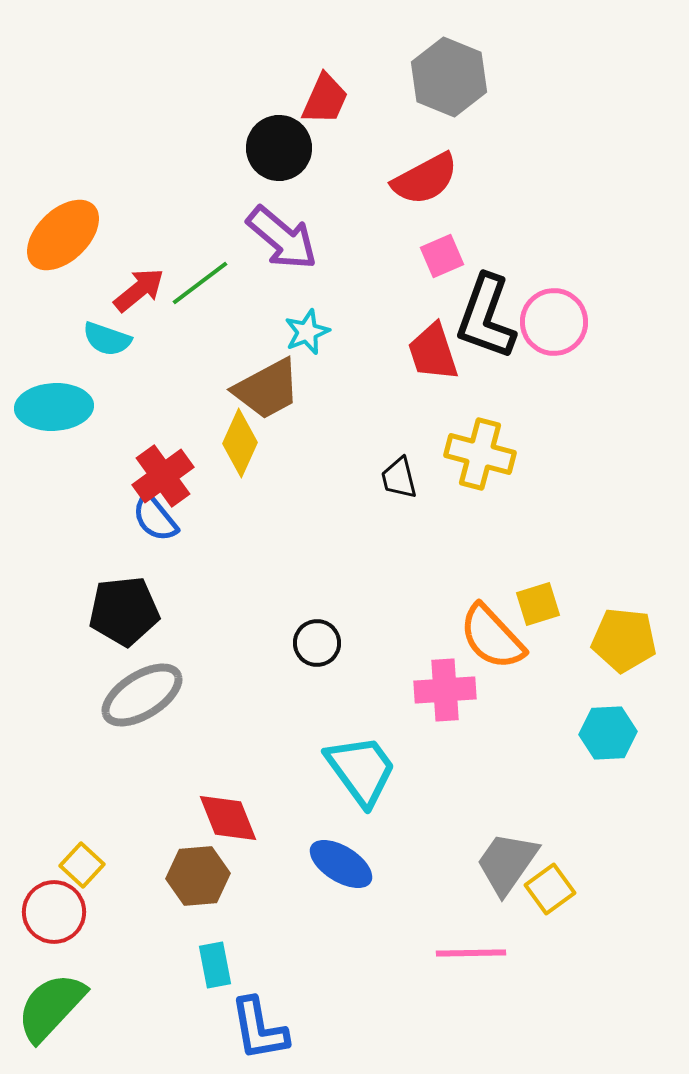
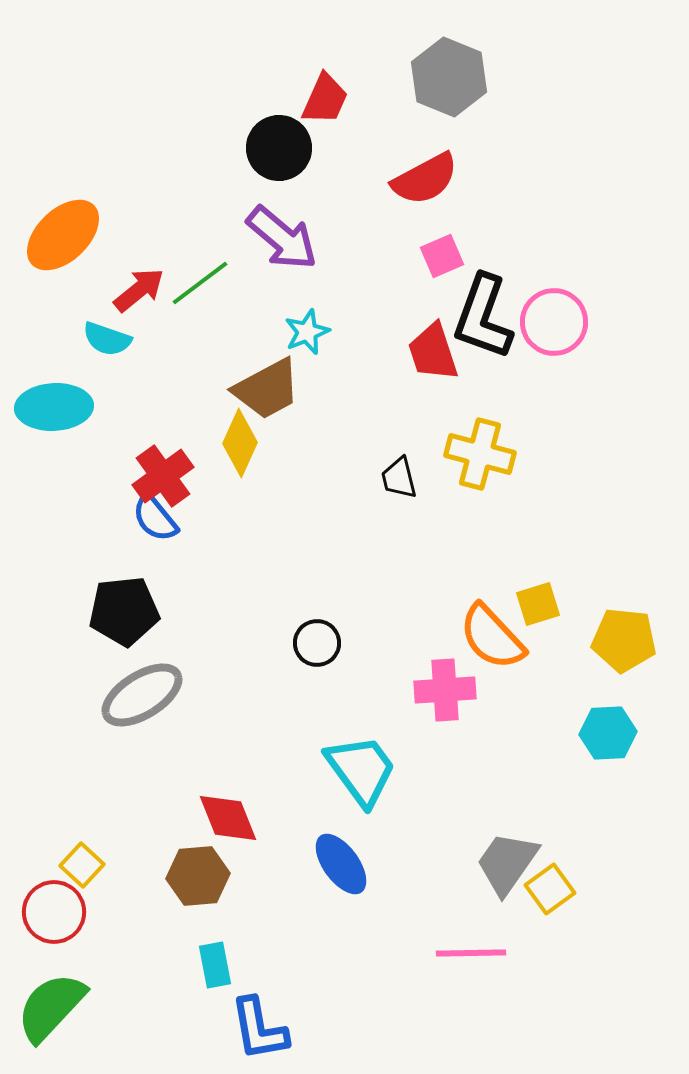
black L-shape at (486, 317): moved 3 px left
blue ellipse at (341, 864): rotated 22 degrees clockwise
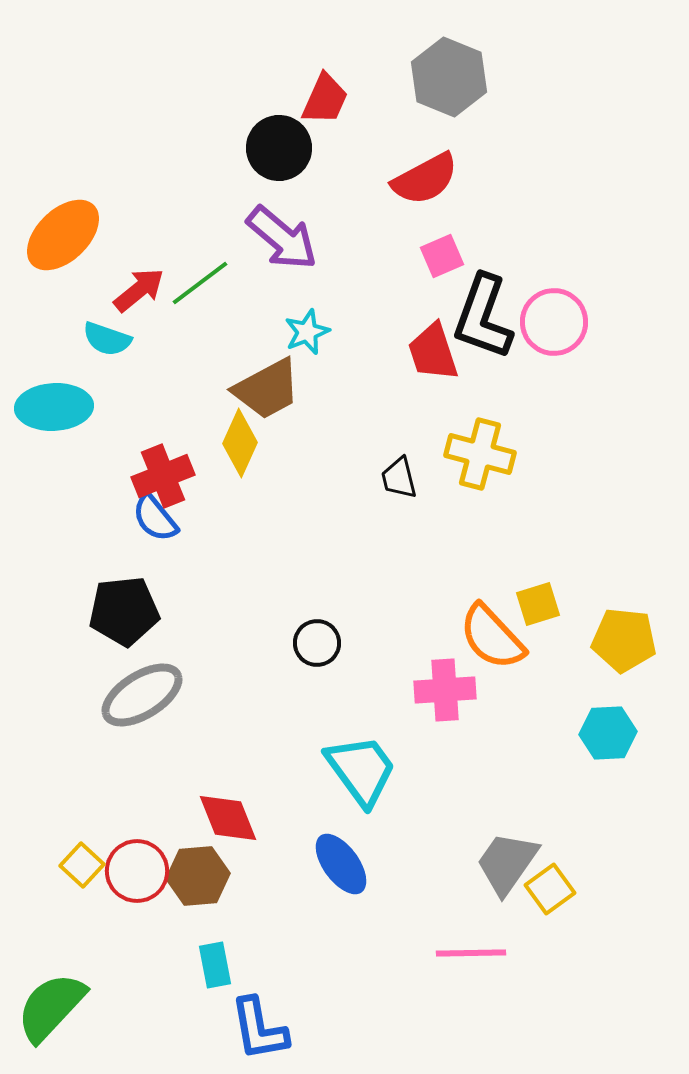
red cross at (163, 476): rotated 14 degrees clockwise
red circle at (54, 912): moved 83 px right, 41 px up
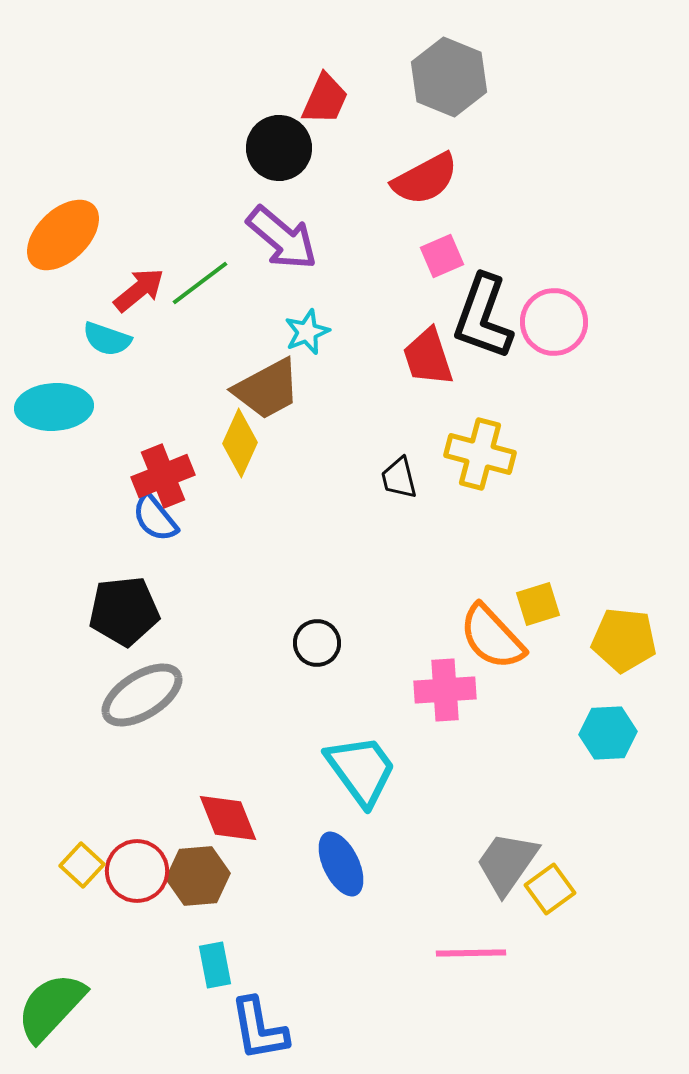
red trapezoid at (433, 352): moved 5 px left, 5 px down
blue ellipse at (341, 864): rotated 10 degrees clockwise
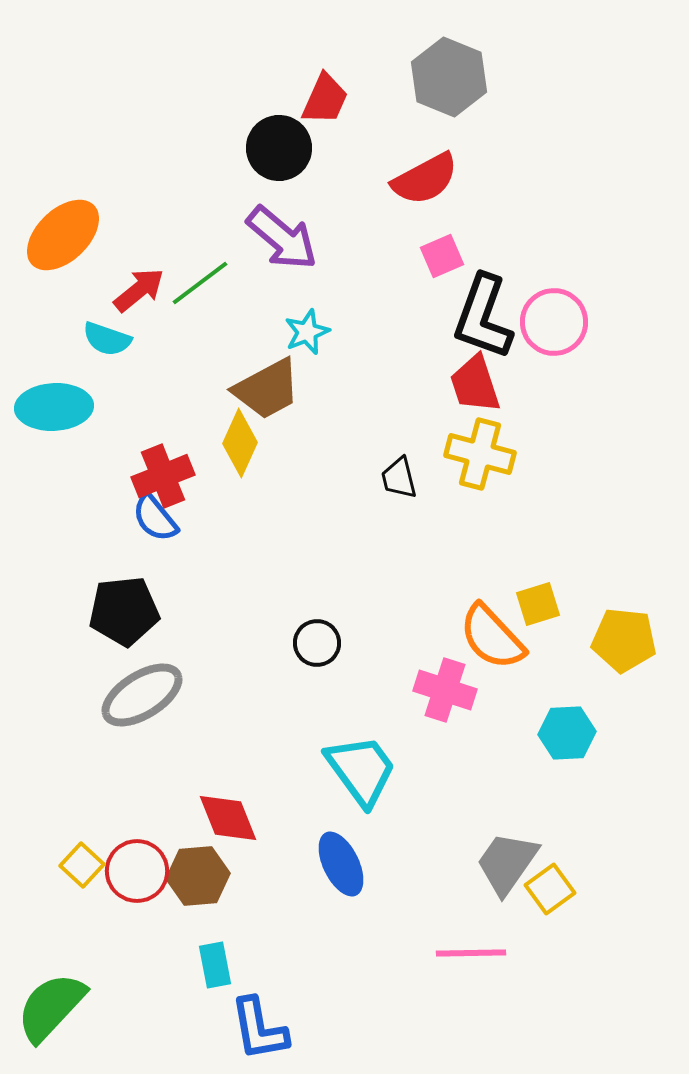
red trapezoid at (428, 357): moved 47 px right, 27 px down
pink cross at (445, 690): rotated 22 degrees clockwise
cyan hexagon at (608, 733): moved 41 px left
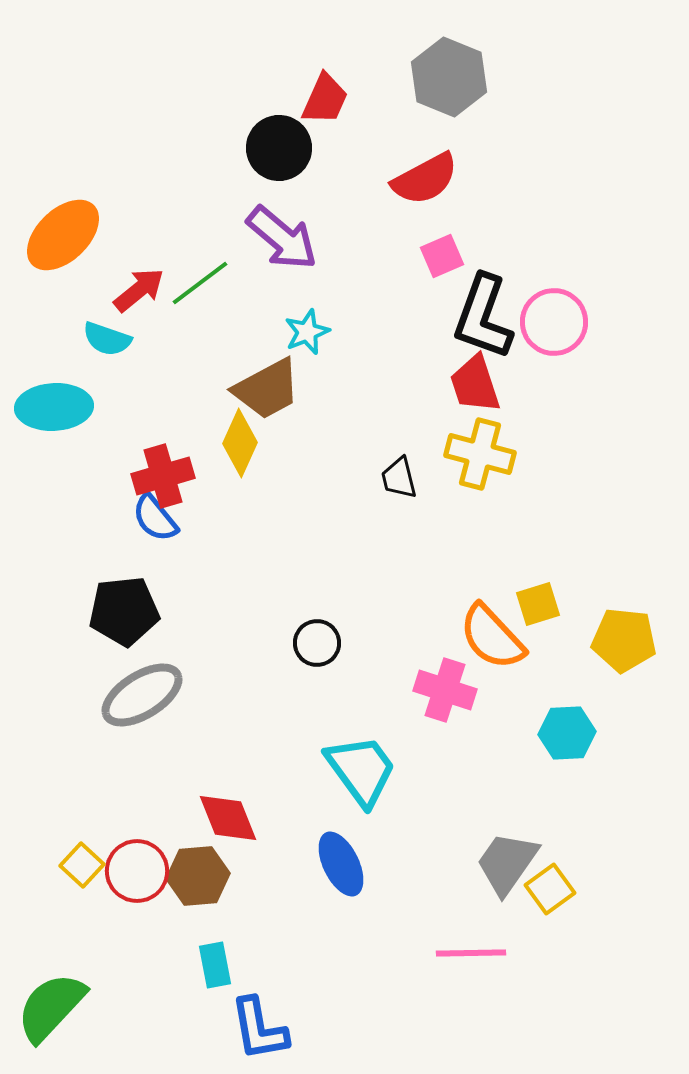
red cross at (163, 476): rotated 6 degrees clockwise
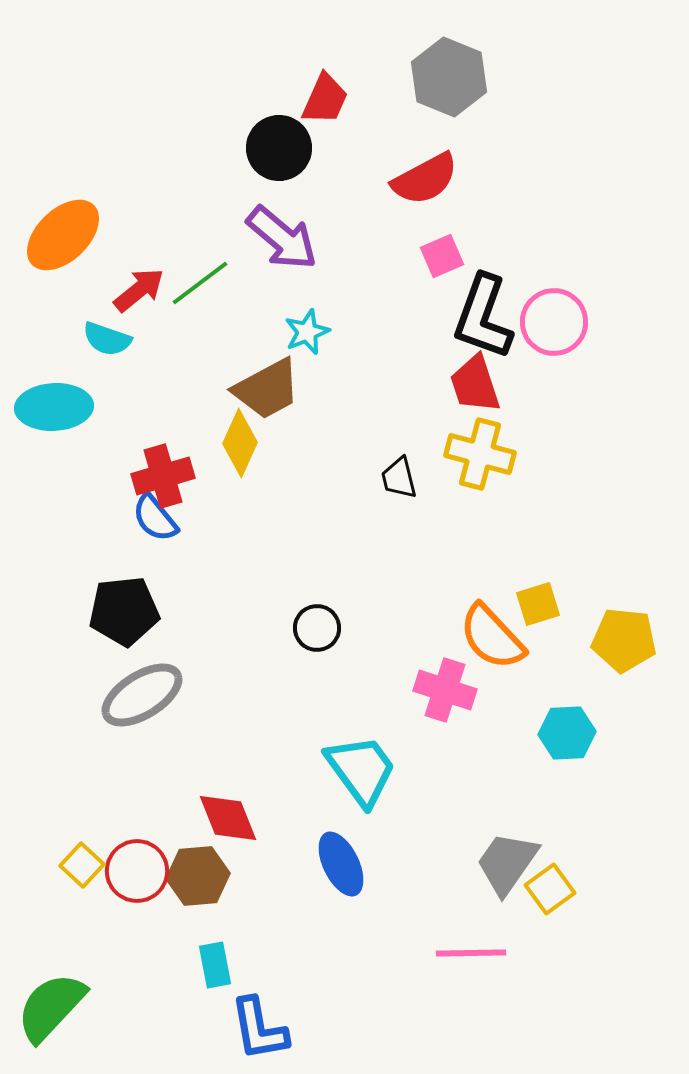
black circle at (317, 643): moved 15 px up
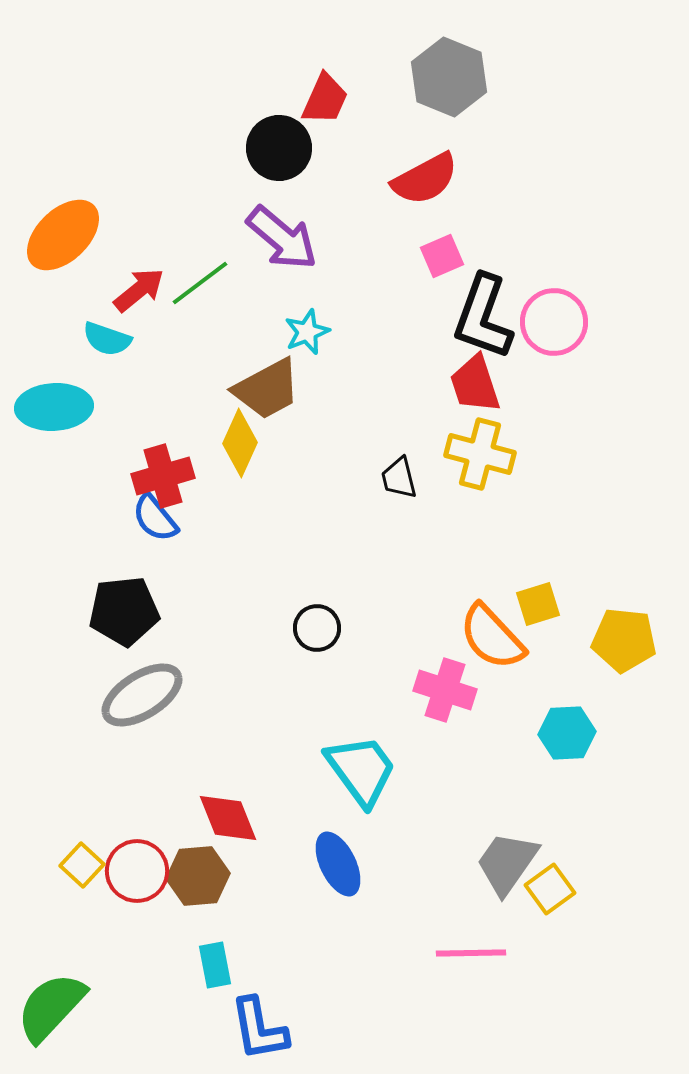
blue ellipse at (341, 864): moved 3 px left
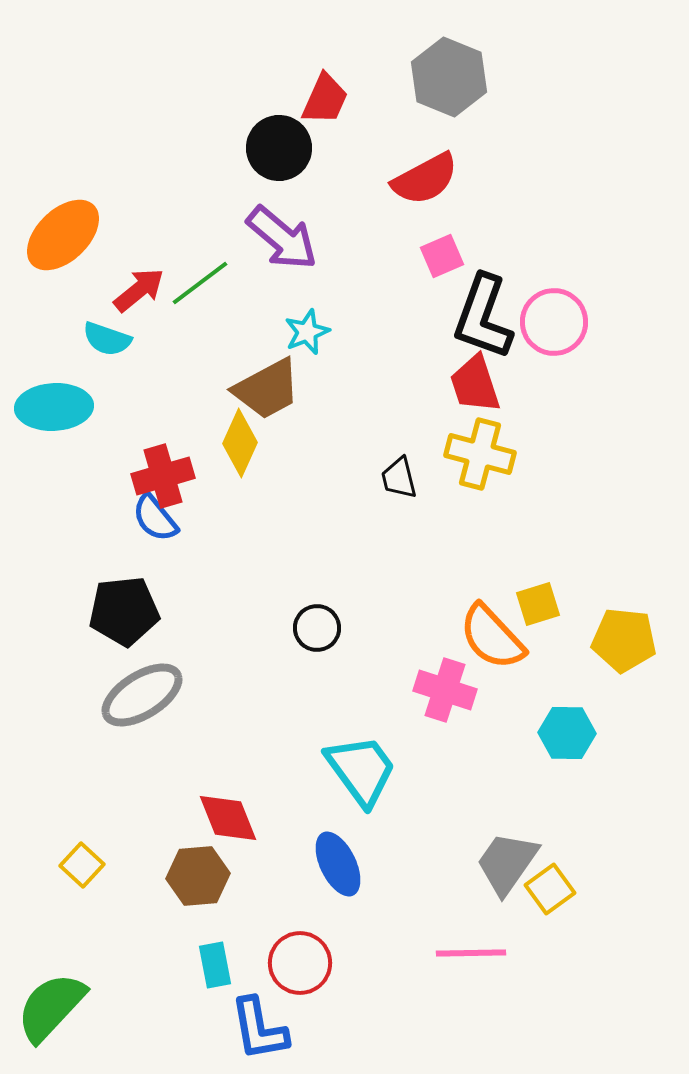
cyan hexagon at (567, 733): rotated 4 degrees clockwise
red circle at (137, 871): moved 163 px right, 92 px down
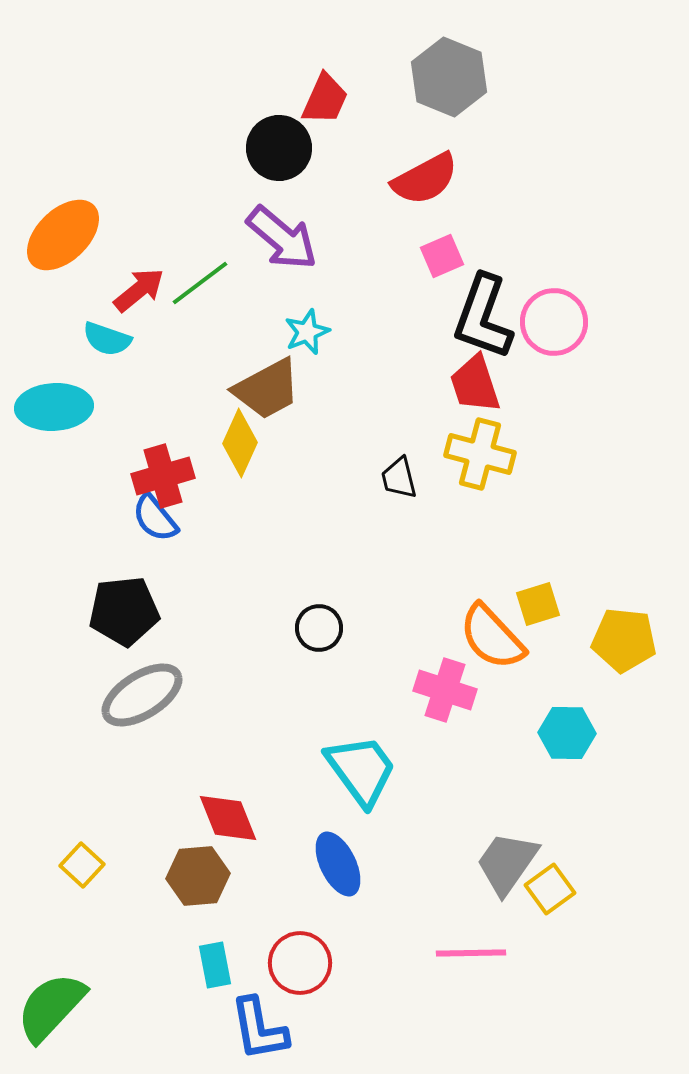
black circle at (317, 628): moved 2 px right
